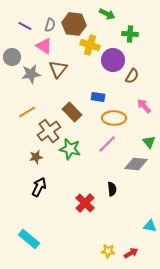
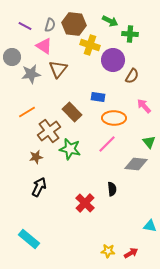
green arrow: moved 3 px right, 7 px down
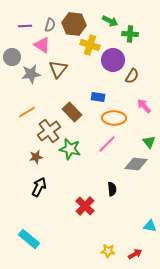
purple line: rotated 32 degrees counterclockwise
pink triangle: moved 2 px left, 1 px up
red cross: moved 3 px down
red arrow: moved 4 px right, 1 px down
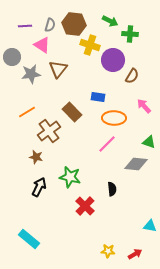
green triangle: rotated 32 degrees counterclockwise
green star: moved 28 px down
brown star: rotated 24 degrees clockwise
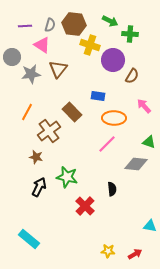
blue rectangle: moved 1 px up
orange line: rotated 30 degrees counterclockwise
green star: moved 3 px left
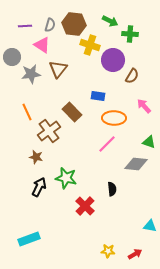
orange line: rotated 54 degrees counterclockwise
green star: moved 1 px left, 1 px down
cyan rectangle: rotated 60 degrees counterclockwise
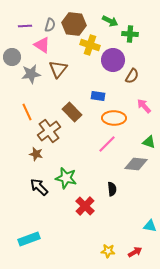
brown star: moved 3 px up
black arrow: rotated 72 degrees counterclockwise
red arrow: moved 2 px up
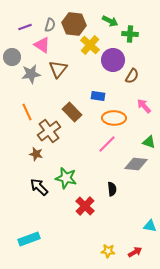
purple line: moved 1 px down; rotated 16 degrees counterclockwise
yellow cross: rotated 24 degrees clockwise
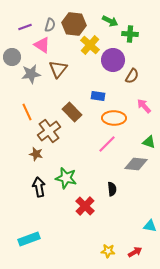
black arrow: rotated 36 degrees clockwise
